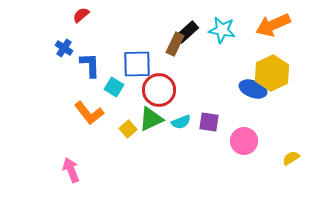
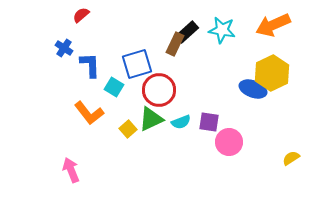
blue square: rotated 16 degrees counterclockwise
pink circle: moved 15 px left, 1 px down
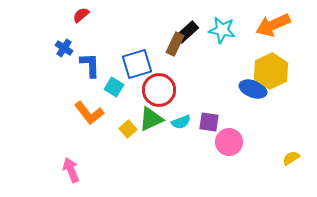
yellow hexagon: moved 1 px left, 2 px up
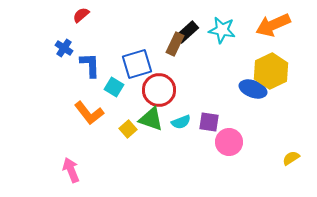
green triangle: rotated 44 degrees clockwise
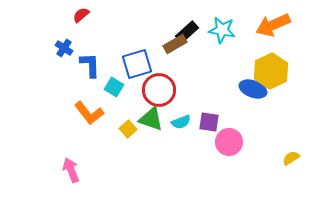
brown rectangle: rotated 35 degrees clockwise
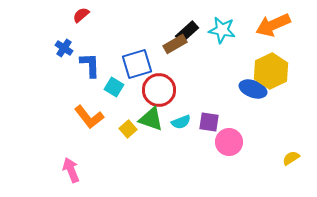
orange L-shape: moved 4 px down
